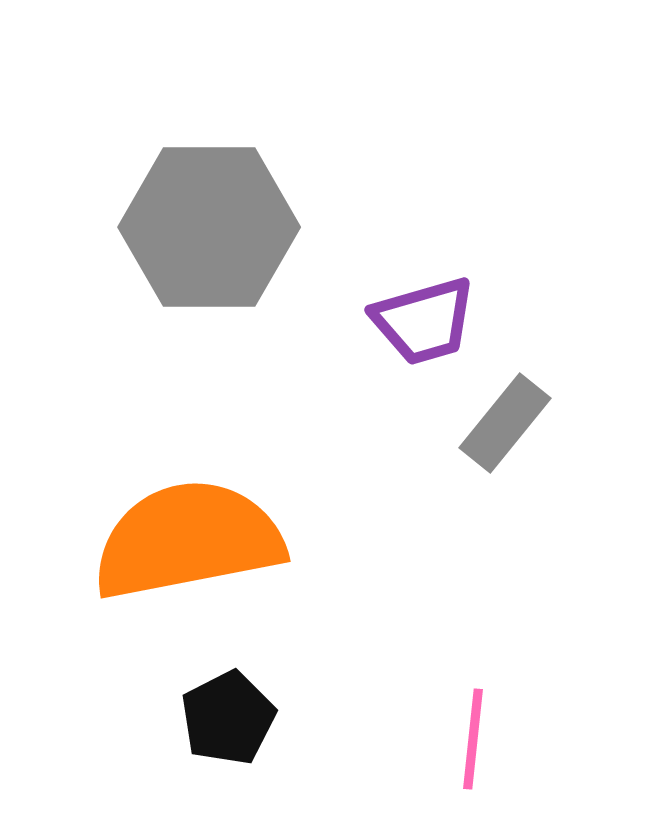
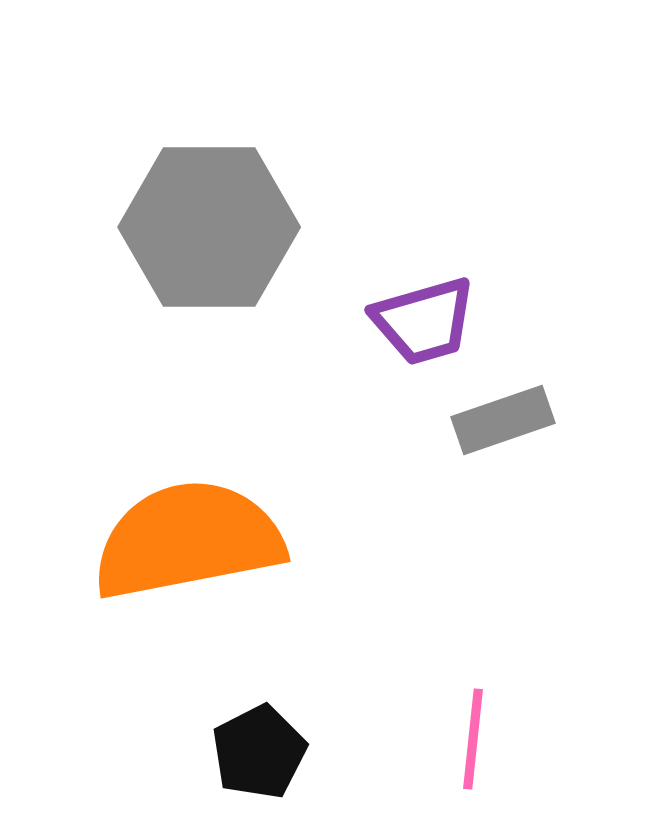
gray rectangle: moved 2 px left, 3 px up; rotated 32 degrees clockwise
black pentagon: moved 31 px right, 34 px down
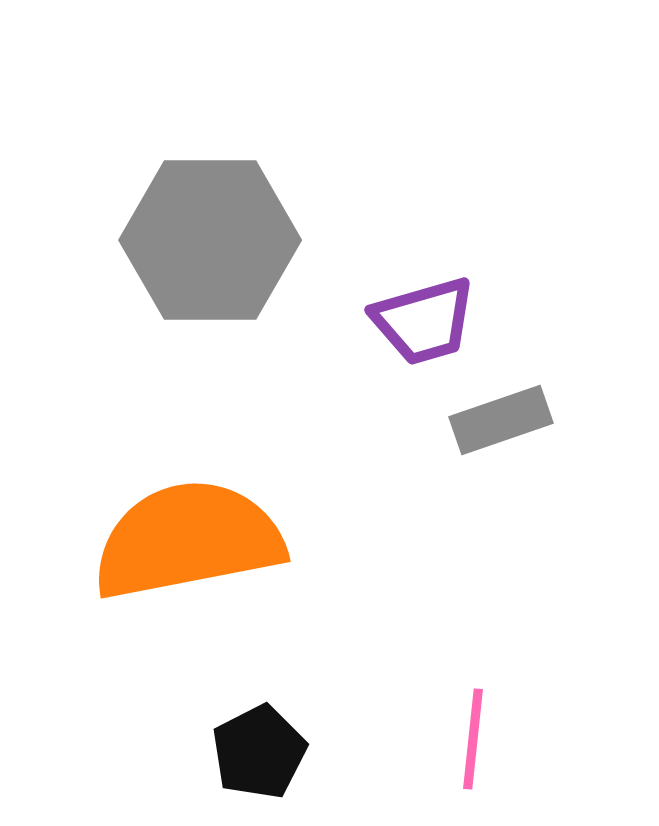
gray hexagon: moved 1 px right, 13 px down
gray rectangle: moved 2 px left
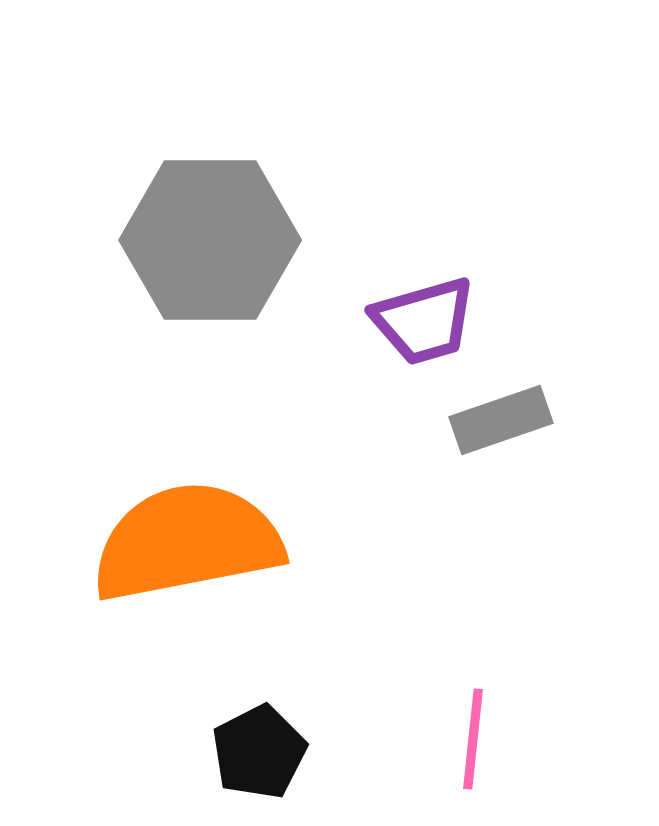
orange semicircle: moved 1 px left, 2 px down
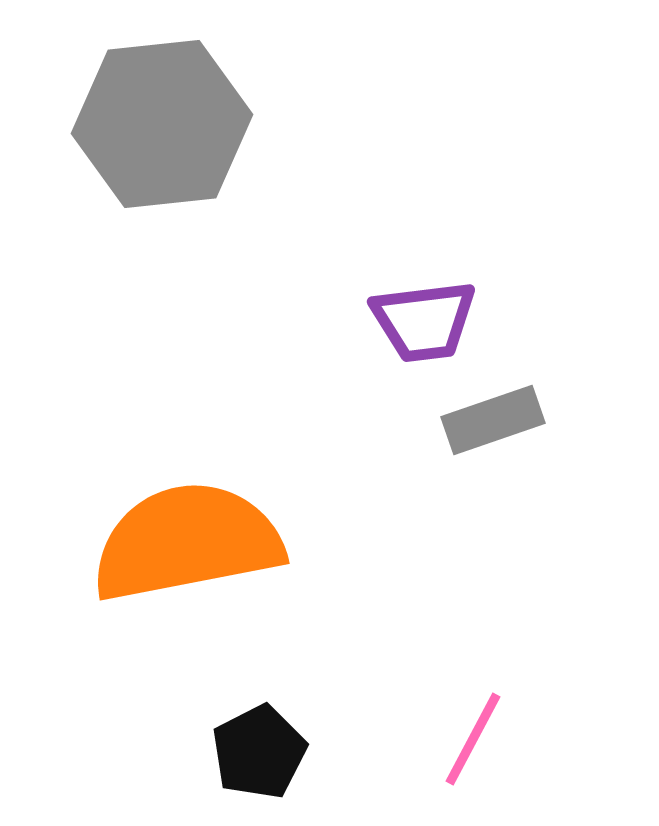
gray hexagon: moved 48 px left, 116 px up; rotated 6 degrees counterclockwise
purple trapezoid: rotated 9 degrees clockwise
gray rectangle: moved 8 px left
pink line: rotated 22 degrees clockwise
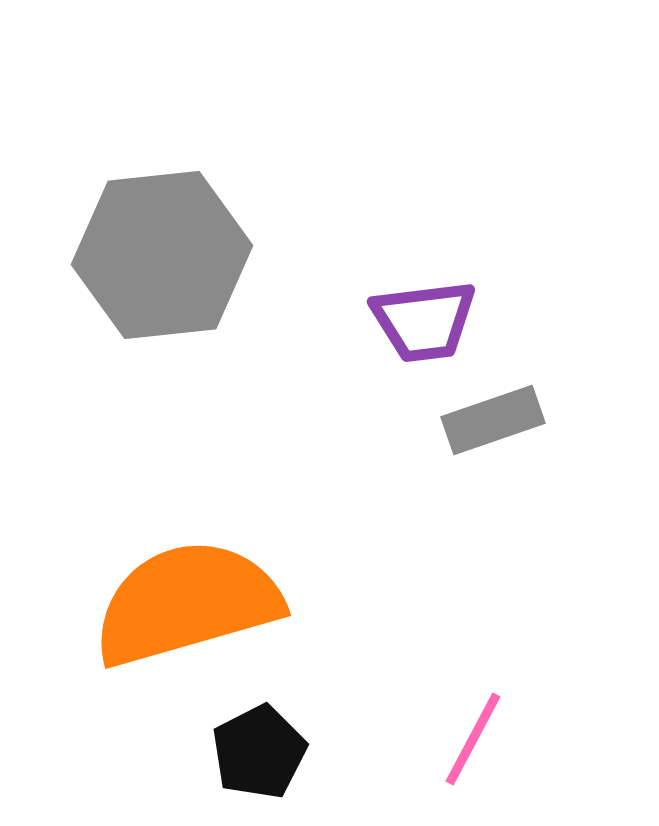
gray hexagon: moved 131 px down
orange semicircle: moved 61 px down; rotated 5 degrees counterclockwise
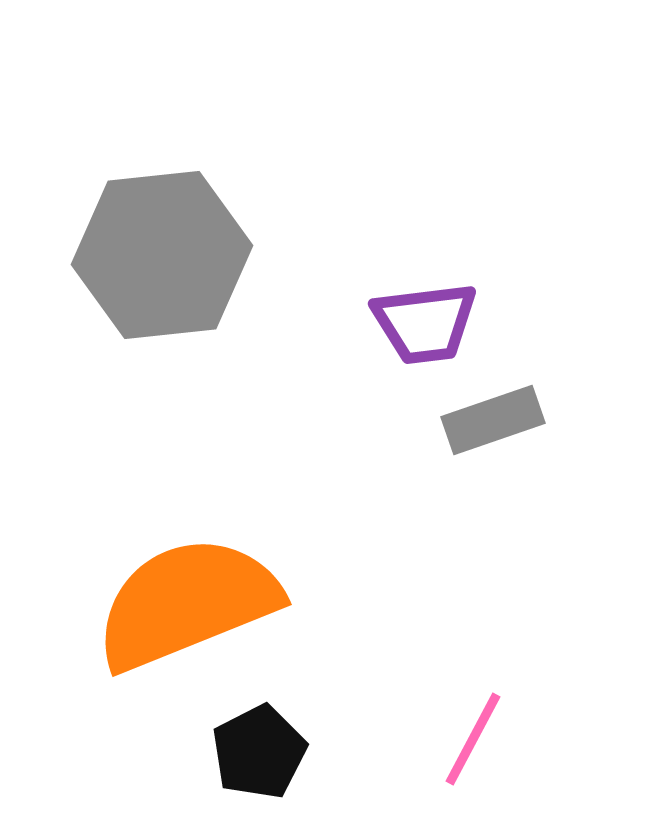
purple trapezoid: moved 1 px right, 2 px down
orange semicircle: rotated 6 degrees counterclockwise
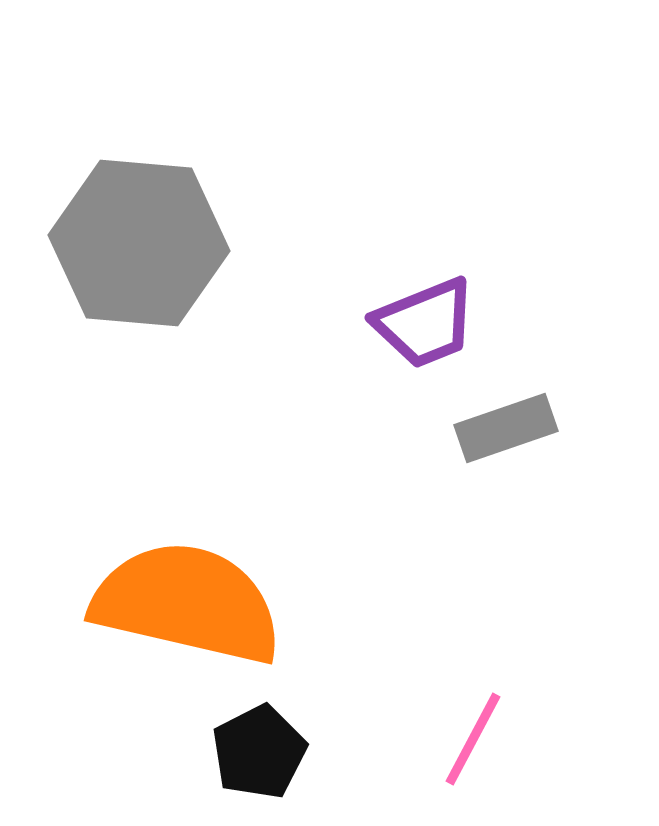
gray hexagon: moved 23 px left, 12 px up; rotated 11 degrees clockwise
purple trapezoid: rotated 15 degrees counterclockwise
gray rectangle: moved 13 px right, 8 px down
orange semicircle: rotated 35 degrees clockwise
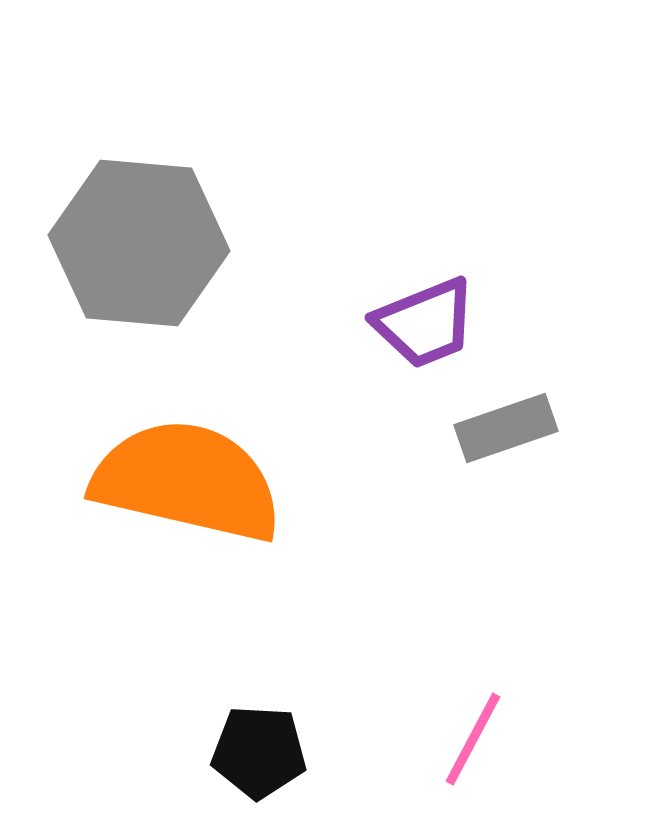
orange semicircle: moved 122 px up
black pentagon: rotated 30 degrees clockwise
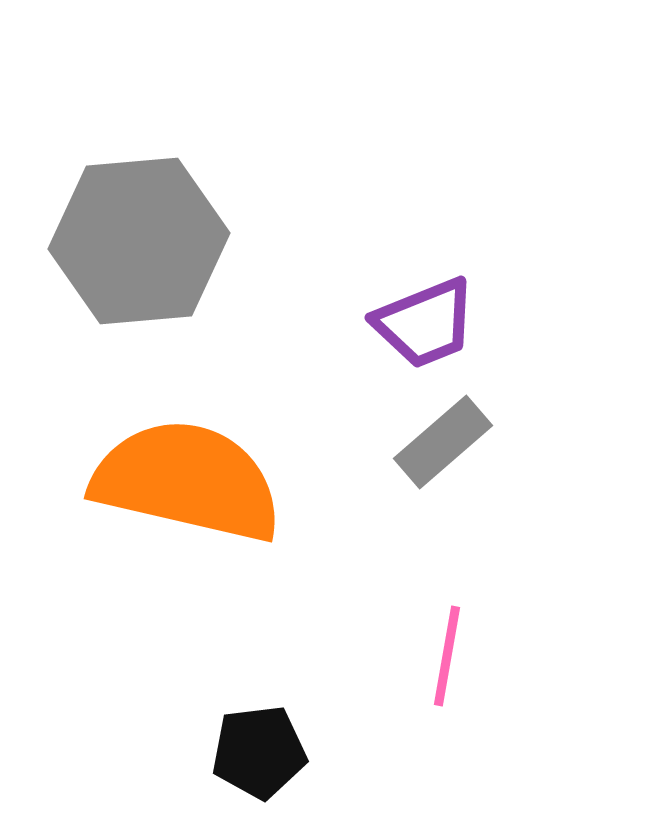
gray hexagon: moved 2 px up; rotated 10 degrees counterclockwise
gray rectangle: moved 63 px left, 14 px down; rotated 22 degrees counterclockwise
pink line: moved 26 px left, 83 px up; rotated 18 degrees counterclockwise
black pentagon: rotated 10 degrees counterclockwise
